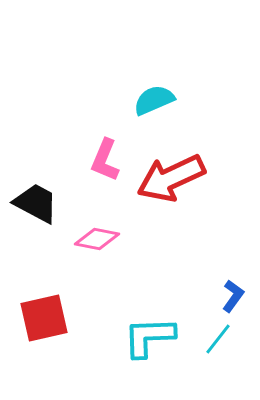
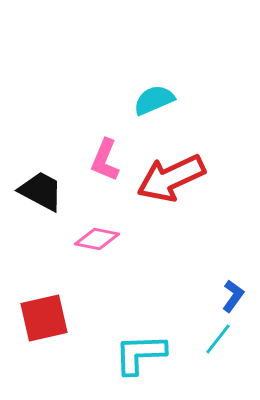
black trapezoid: moved 5 px right, 12 px up
cyan L-shape: moved 9 px left, 17 px down
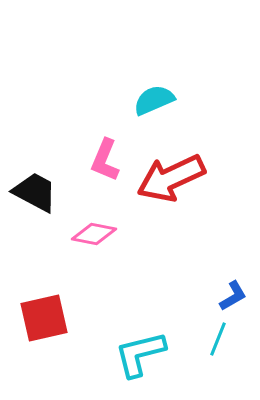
black trapezoid: moved 6 px left, 1 px down
pink diamond: moved 3 px left, 5 px up
blue L-shape: rotated 24 degrees clockwise
cyan line: rotated 16 degrees counterclockwise
cyan L-shape: rotated 12 degrees counterclockwise
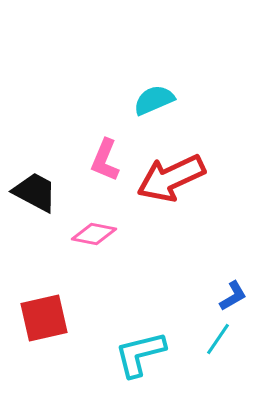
cyan line: rotated 12 degrees clockwise
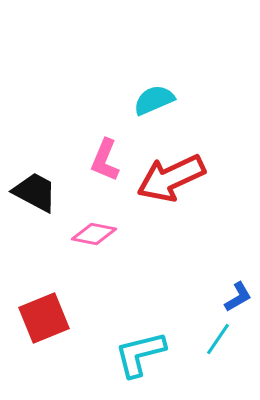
blue L-shape: moved 5 px right, 1 px down
red square: rotated 9 degrees counterclockwise
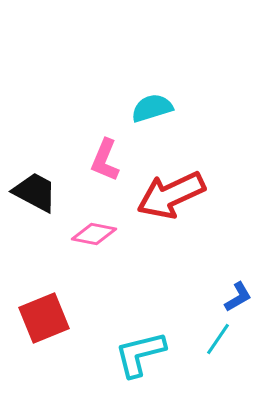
cyan semicircle: moved 2 px left, 8 px down; rotated 6 degrees clockwise
red arrow: moved 17 px down
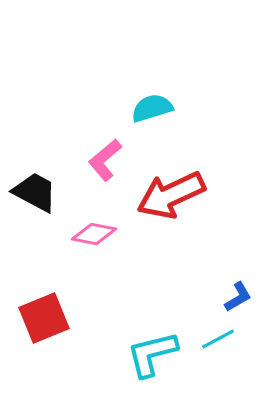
pink L-shape: rotated 27 degrees clockwise
cyan line: rotated 28 degrees clockwise
cyan L-shape: moved 12 px right
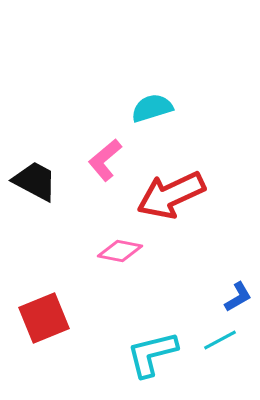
black trapezoid: moved 11 px up
pink diamond: moved 26 px right, 17 px down
cyan line: moved 2 px right, 1 px down
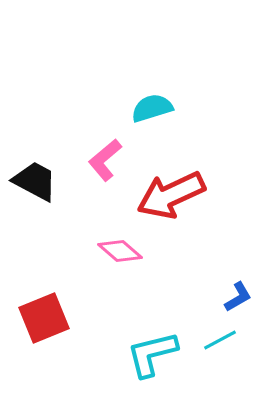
pink diamond: rotated 30 degrees clockwise
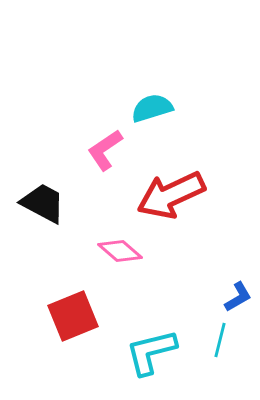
pink L-shape: moved 10 px up; rotated 6 degrees clockwise
black trapezoid: moved 8 px right, 22 px down
red square: moved 29 px right, 2 px up
cyan line: rotated 48 degrees counterclockwise
cyan L-shape: moved 1 px left, 2 px up
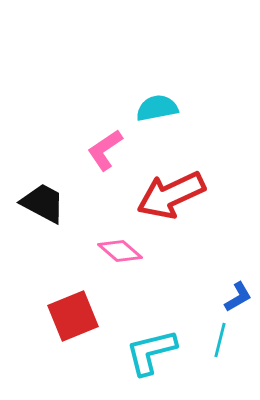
cyan semicircle: moved 5 px right; rotated 6 degrees clockwise
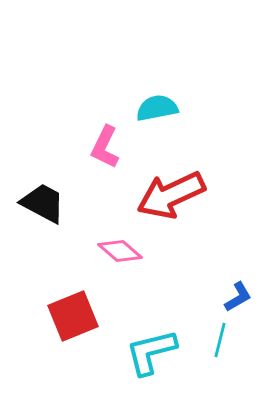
pink L-shape: moved 3 px up; rotated 30 degrees counterclockwise
